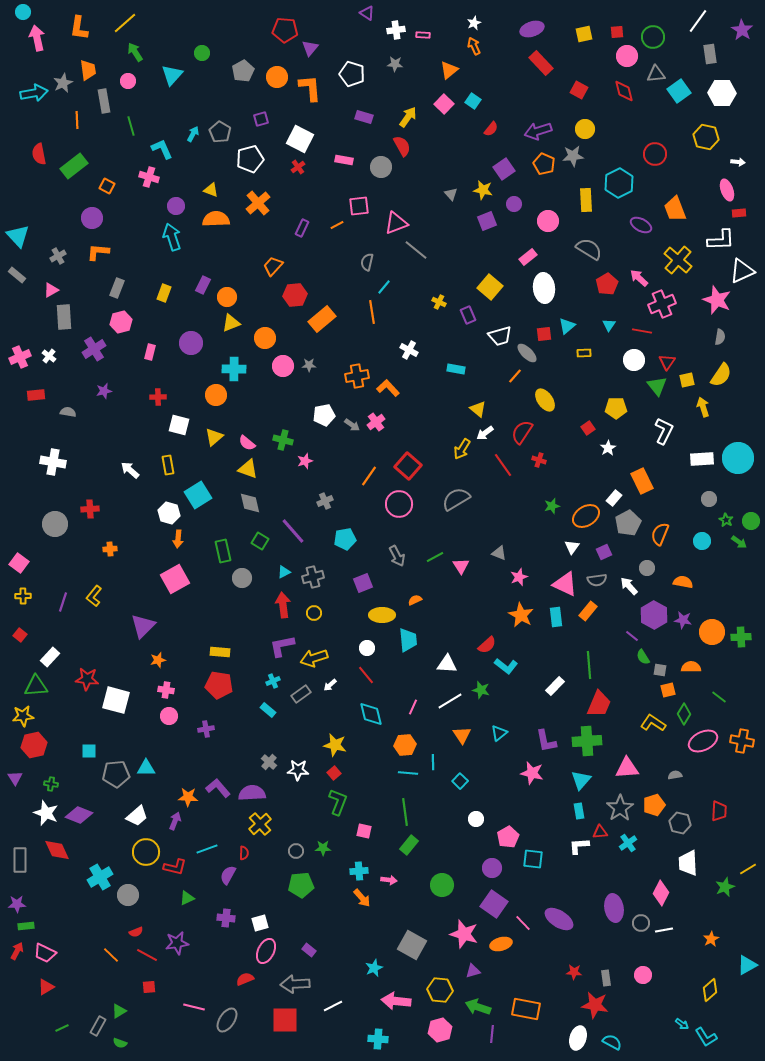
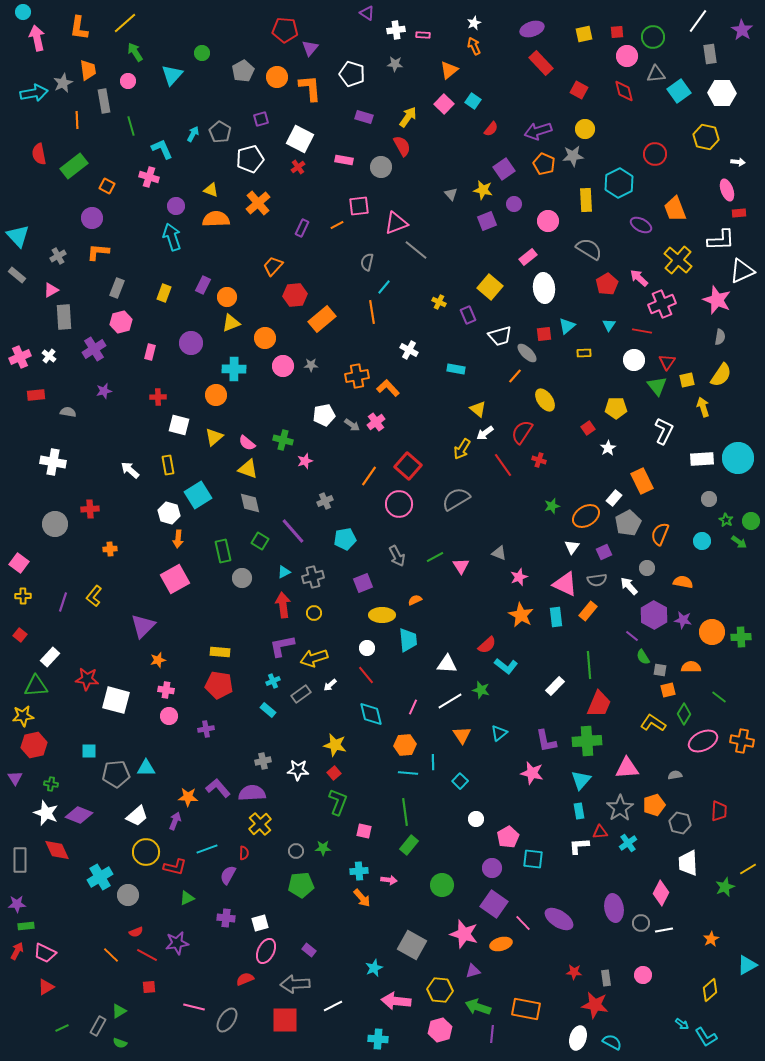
gray star at (309, 365): moved 2 px right
gray cross at (269, 762): moved 6 px left, 1 px up; rotated 35 degrees clockwise
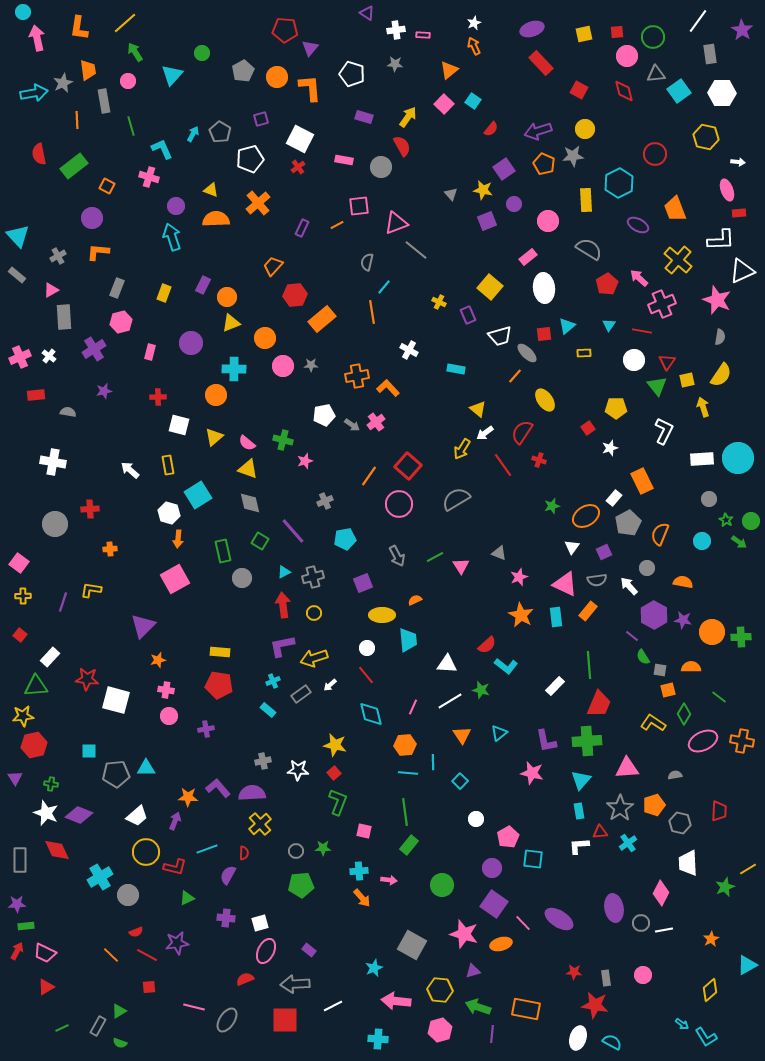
purple ellipse at (641, 225): moved 3 px left
white star at (608, 448): moved 2 px right; rotated 14 degrees clockwise
yellow L-shape at (94, 596): moved 3 px left, 6 px up; rotated 60 degrees clockwise
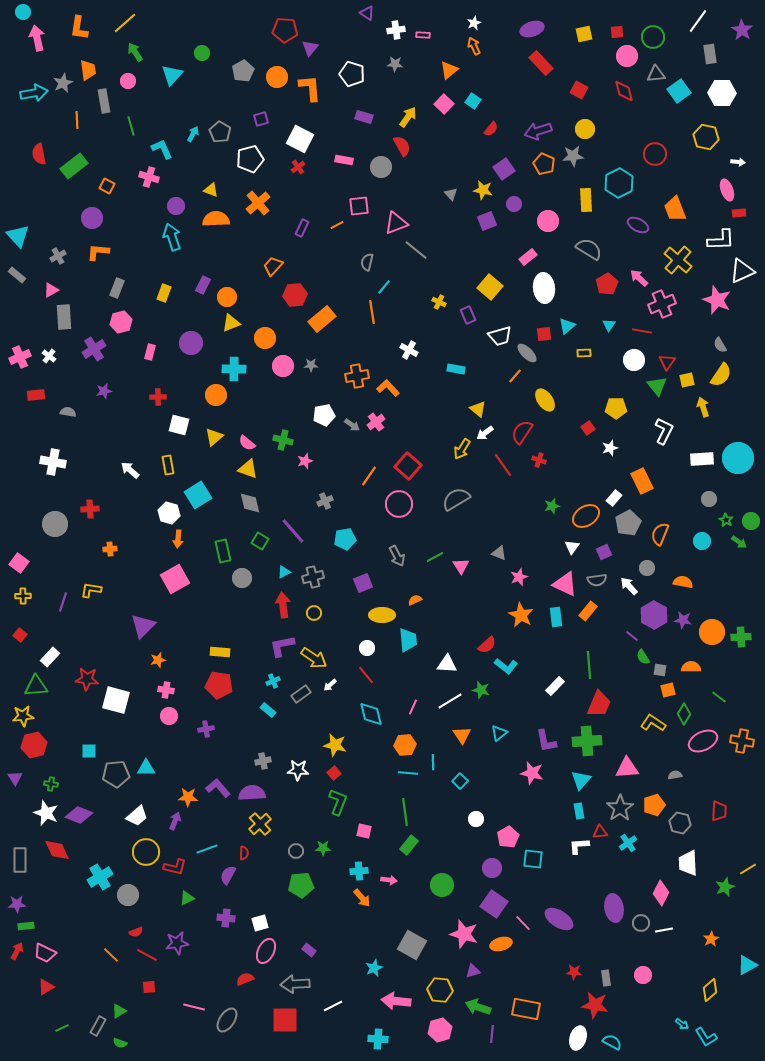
gray semicircle at (720, 337): moved 8 px down; rotated 140 degrees clockwise
yellow arrow at (314, 658): rotated 128 degrees counterclockwise
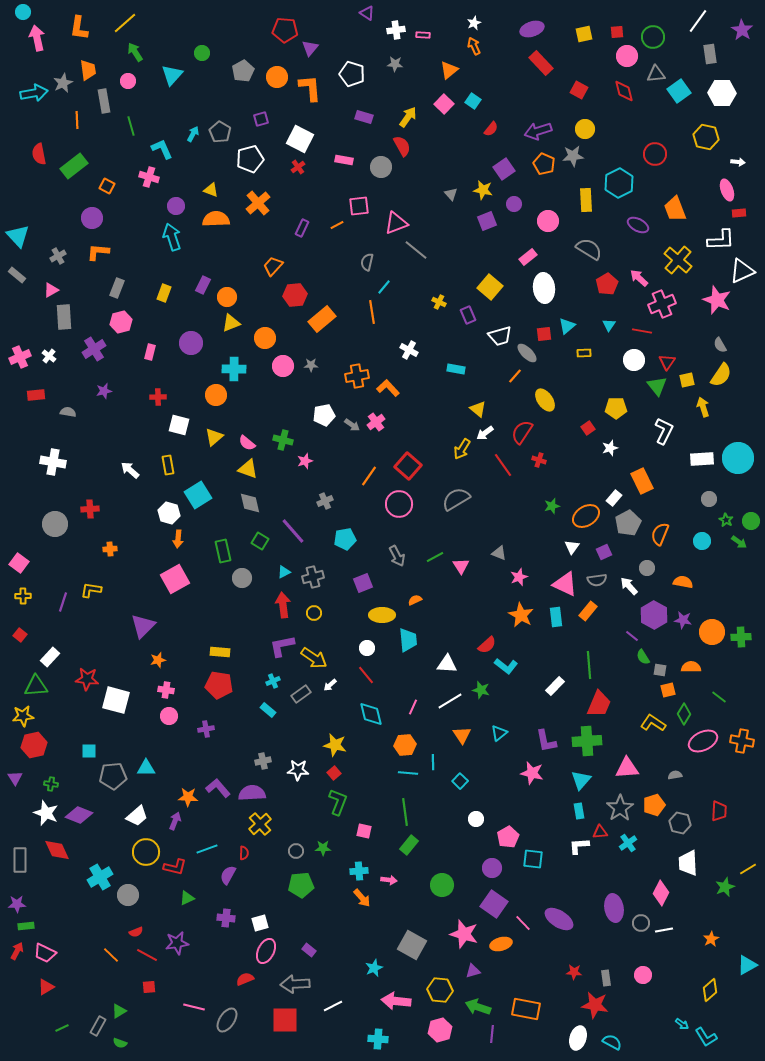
gray pentagon at (116, 774): moved 3 px left, 2 px down
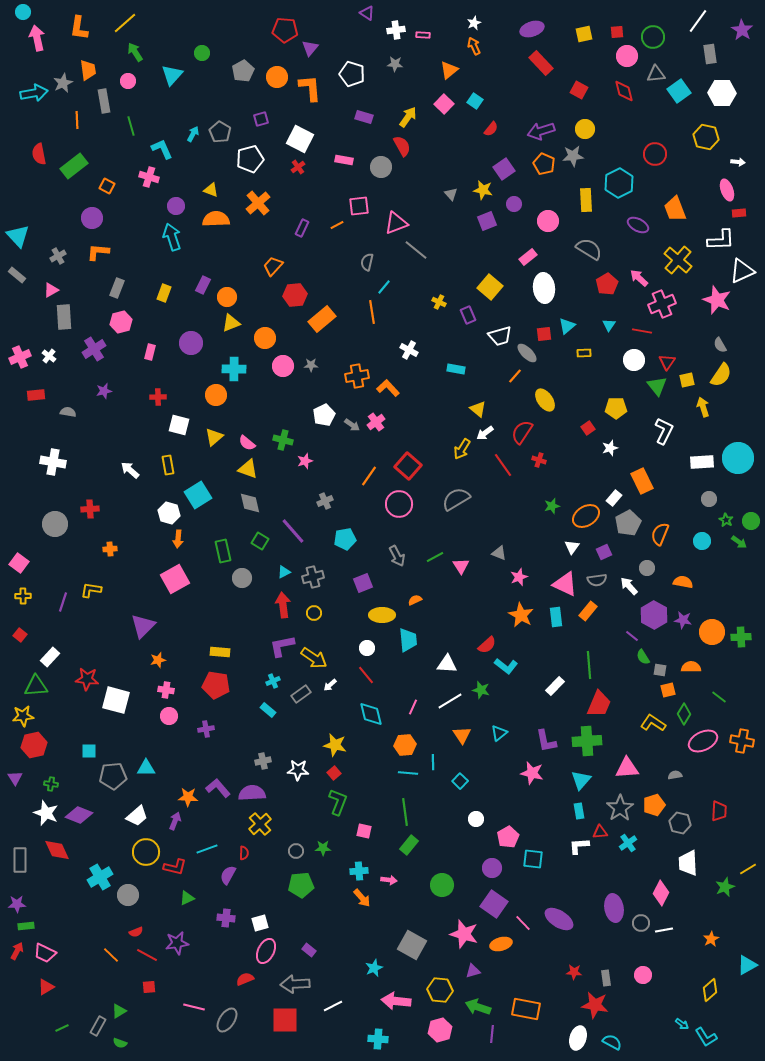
cyan square at (473, 101): moved 2 px right
purple arrow at (538, 131): moved 3 px right
white pentagon at (324, 415): rotated 15 degrees counterclockwise
white rectangle at (702, 459): moved 3 px down
red pentagon at (219, 685): moved 3 px left
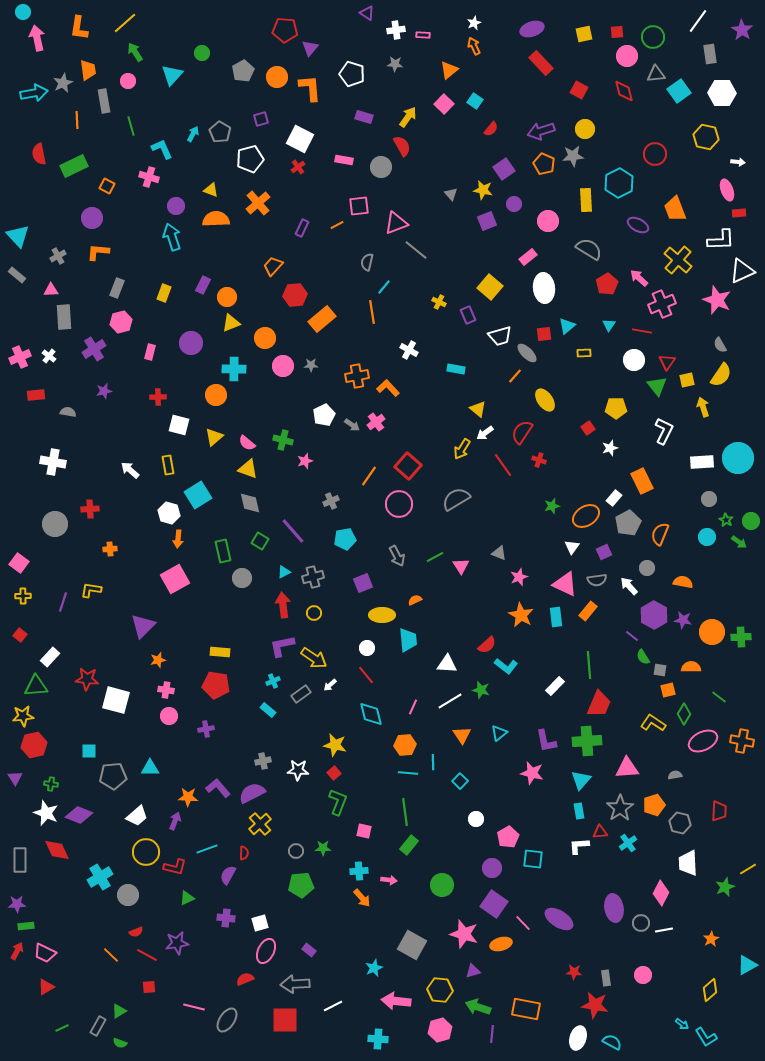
green rectangle at (74, 166): rotated 12 degrees clockwise
pink triangle at (51, 290): rotated 28 degrees clockwise
gray cross at (325, 501): moved 6 px right
cyan circle at (702, 541): moved 5 px right, 4 px up
cyan triangle at (146, 768): moved 4 px right
purple semicircle at (252, 793): rotated 24 degrees counterclockwise
